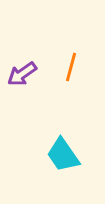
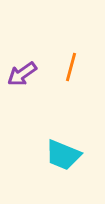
cyan trapezoid: rotated 33 degrees counterclockwise
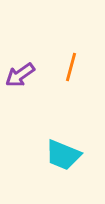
purple arrow: moved 2 px left, 1 px down
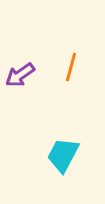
cyan trapezoid: rotated 96 degrees clockwise
